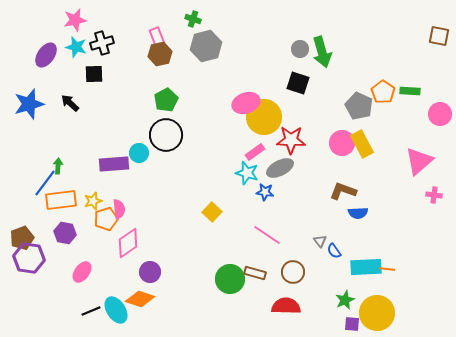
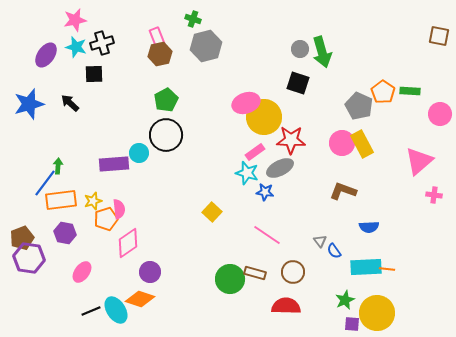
blue semicircle at (358, 213): moved 11 px right, 14 px down
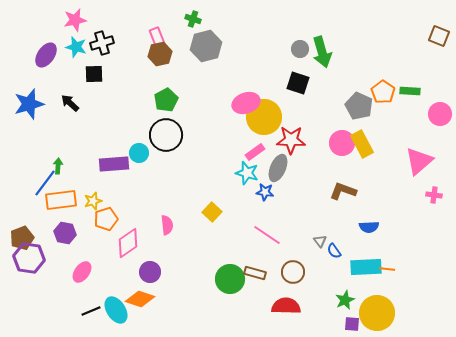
brown square at (439, 36): rotated 10 degrees clockwise
gray ellipse at (280, 168): moved 2 px left; rotated 40 degrees counterclockwise
pink semicircle at (119, 209): moved 48 px right, 16 px down
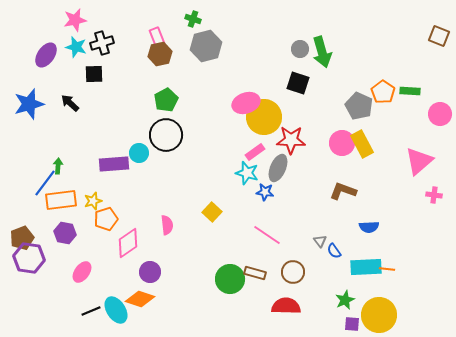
yellow circle at (377, 313): moved 2 px right, 2 px down
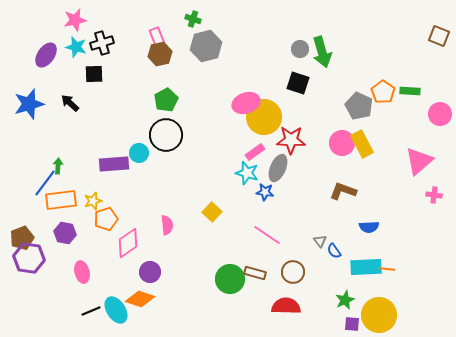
pink ellipse at (82, 272): rotated 50 degrees counterclockwise
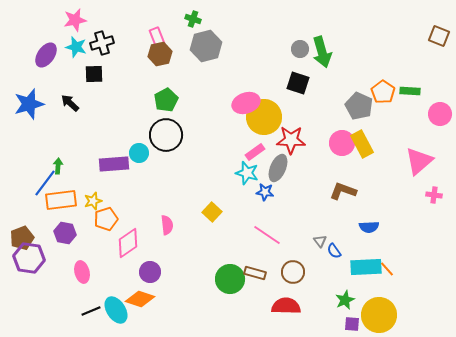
orange line at (387, 269): rotated 42 degrees clockwise
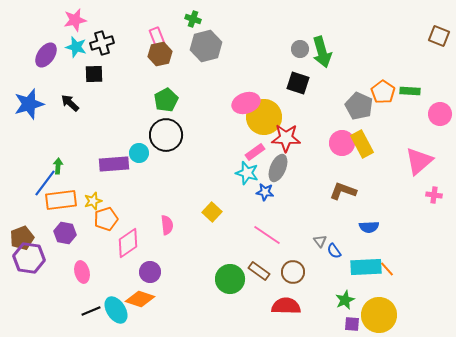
red star at (291, 140): moved 5 px left, 2 px up
brown rectangle at (255, 273): moved 4 px right, 2 px up; rotated 20 degrees clockwise
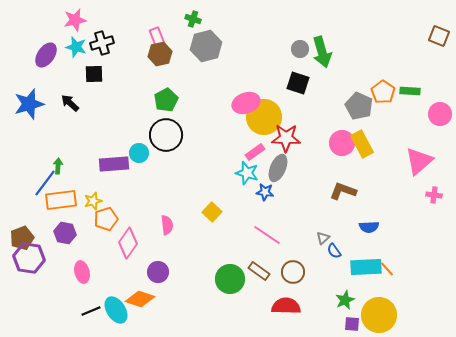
gray triangle at (320, 241): moved 3 px right, 3 px up; rotated 24 degrees clockwise
pink diamond at (128, 243): rotated 20 degrees counterclockwise
purple circle at (150, 272): moved 8 px right
